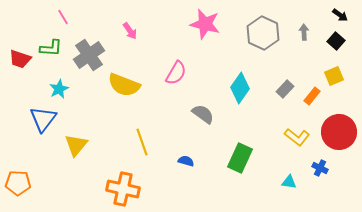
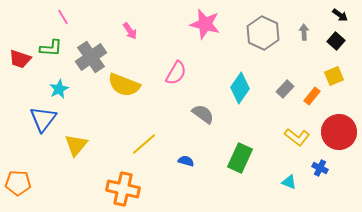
gray cross: moved 2 px right, 2 px down
yellow line: moved 2 px right, 2 px down; rotated 68 degrees clockwise
cyan triangle: rotated 14 degrees clockwise
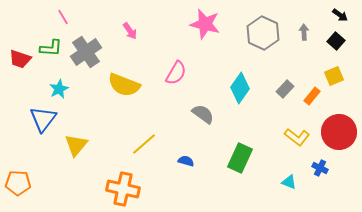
gray cross: moved 5 px left, 5 px up
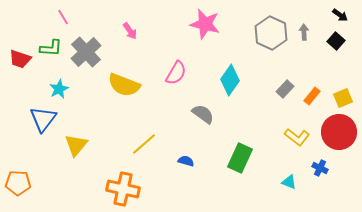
gray hexagon: moved 8 px right
gray cross: rotated 8 degrees counterclockwise
yellow square: moved 9 px right, 22 px down
cyan diamond: moved 10 px left, 8 px up
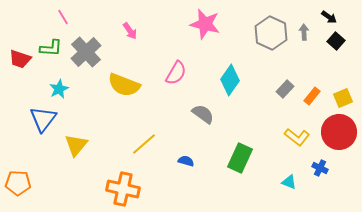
black arrow: moved 11 px left, 2 px down
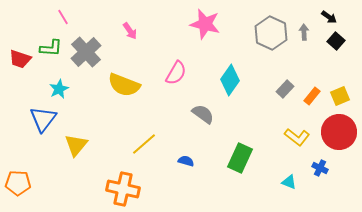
yellow square: moved 3 px left, 2 px up
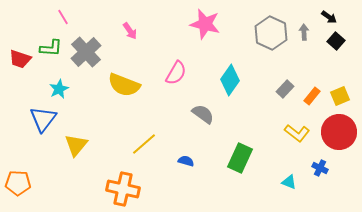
yellow L-shape: moved 4 px up
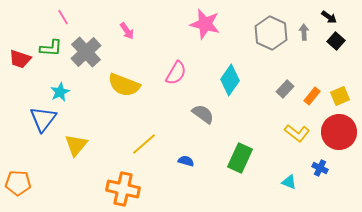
pink arrow: moved 3 px left
cyan star: moved 1 px right, 3 px down
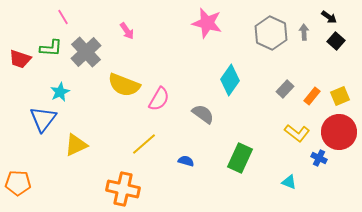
pink star: moved 2 px right, 1 px up
pink semicircle: moved 17 px left, 26 px down
yellow triangle: rotated 25 degrees clockwise
blue cross: moved 1 px left, 10 px up
